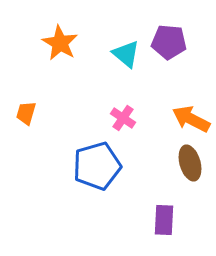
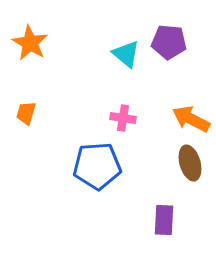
orange star: moved 30 px left
pink cross: rotated 25 degrees counterclockwise
blue pentagon: rotated 12 degrees clockwise
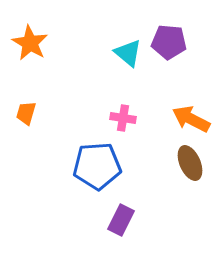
cyan triangle: moved 2 px right, 1 px up
brown ellipse: rotated 8 degrees counterclockwise
purple rectangle: moved 43 px left; rotated 24 degrees clockwise
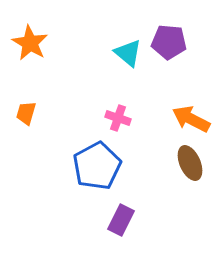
pink cross: moved 5 px left; rotated 10 degrees clockwise
blue pentagon: rotated 24 degrees counterclockwise
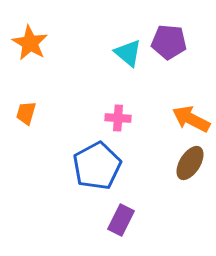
pink cross: rotated 15 degrees counterclockwise
brown ellipse: rotated 56 degrees clockwise
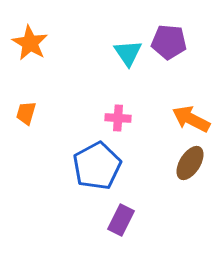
cyan triangle: rotated 16 degrees clockwise
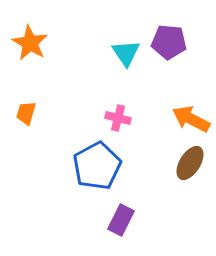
cyan triangle: moved 2 px left
pink cross: rotated 10 degrees clockwise
